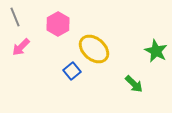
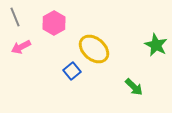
pink hexagon: moved 4 px left, 1 px up
pink arrow: rotated 18 degrees clockwise
green star: moved 6 px up
green arrow: moved 3 px down
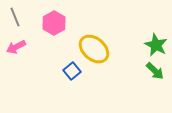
pink arrow: moved 5 px left
green arrow: moved 21 px right, 16 px up
